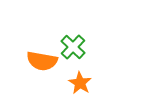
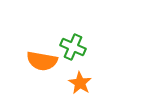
green cross: rotated 20 degrees counterclockwise
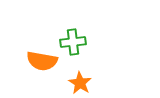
green cross: moved 5 px up; rotated 30 degrees counterclockwise
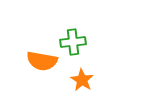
orange star: moved 2 px right, 3 px up
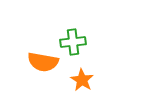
orange semicircle: moved 1 px right, 1 px down
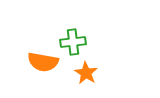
orange star: moved 4 px right, 7 px up
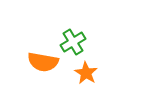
green cross: rotated 25 degrees counterclockwise
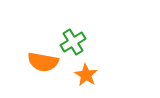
orange star: moved 2 px down
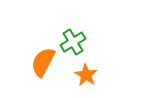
orange semicircle: rotated 108 degrees clockwise
